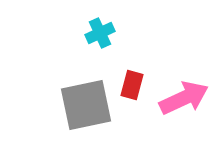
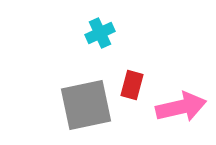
pink arrow: moved 3 px left, 9 px down; rotated 12 degrees clockwise
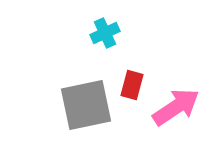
cyan cross: moved 5 px right
pink arrow: moved 5 px left; rotated 21 degrees counterclockwise
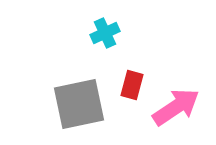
gray square: moved 7 px left, 1 px up
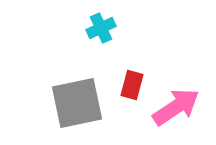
cyan cross: moved 4 px left, 5 px up
gray square: moved 2 px left, 1 px up
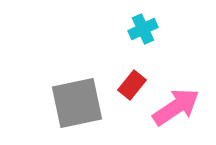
cyan cross: moved 42 px right, 1 px down
red rectangle: rotated 24 degrees clockwise
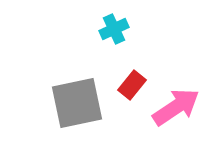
cyan cross: moved 29 px left
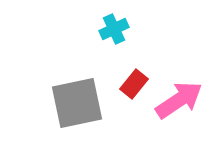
red rectangle: moved 2 px right, 1 px up
pink arrow: moved 3 px right, 7 px up
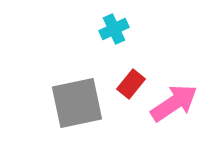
red rectangle: moved 3 px left
pink arrow: moved 5 px left, 3 px down
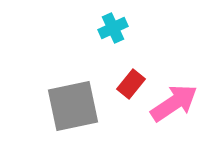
cyan cross: moved 1 px left, 1 px up
gray square: moved 4 px left, 3 px down
